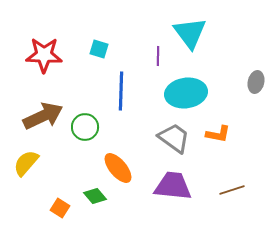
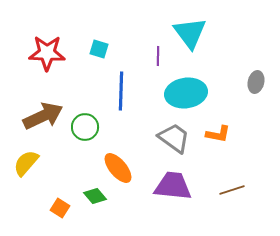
red star: moved 3 px right, 2 px up
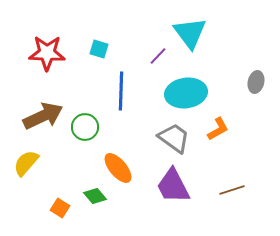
purple line: rotated 42 degrees clockwise
orange L-shape: moved 5 px up; rotated 40 degrees counterclockwise
purple trapezoid: rotated 123 degrees counterclockwise
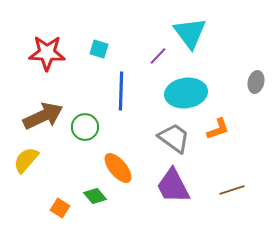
orange L-shape: rotated 10 degrees clockwise
yellow semicircle: moved 3 px up
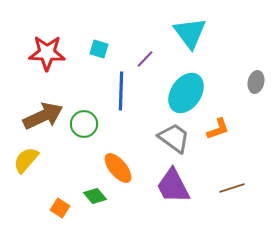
purple line: moved 13 px left, 3 px down
cyan ellipse: rotated 48 degrees counterclockwise
green circle: moved 1 px left, 3 px up
brown line: moved 2 px up
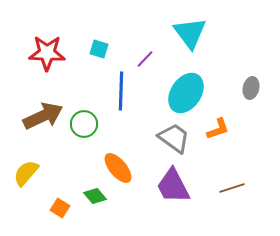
gray ellipse: moved 5 px left, 6 px down
yellow semicircle: moved 13 px down
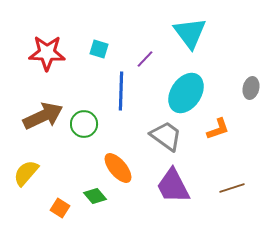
gray trapezoid: moved 8 px left, 2 px up
